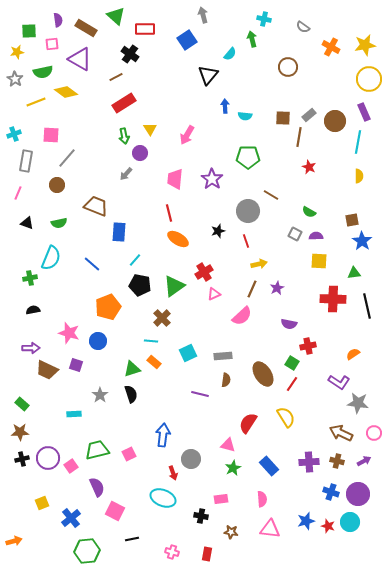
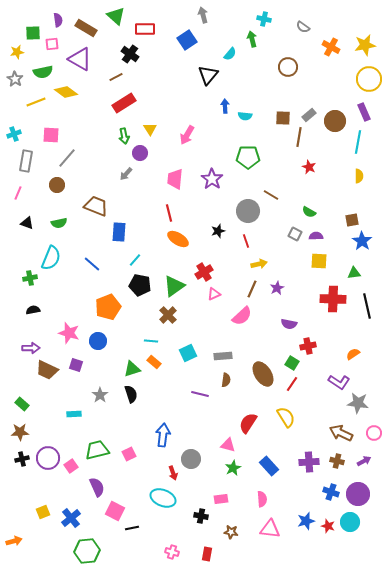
green square at (29, 31): moved 4 px right, 2 px down
brown cross at (162, 318): moved 6 px right, 3 px up
yellow square at (42, 503): moved 1 px right, 9 px down
black line at (132, 539): moved 11 px up
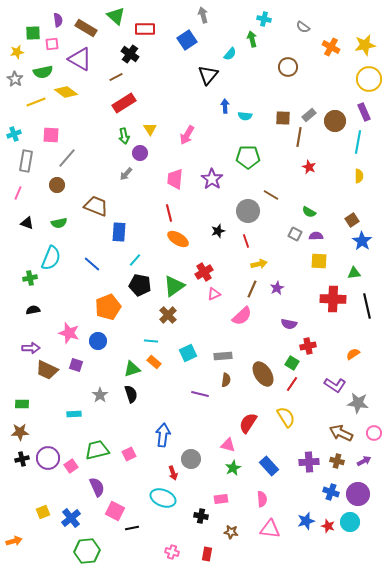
brown square at (352, 220): rotated 24 degrees counterclockwise
purple L-shape at (339, 382): moved 4 px left, 3 px down
green rectangle at (22, 404): rotated 40 degrees counterclockwise
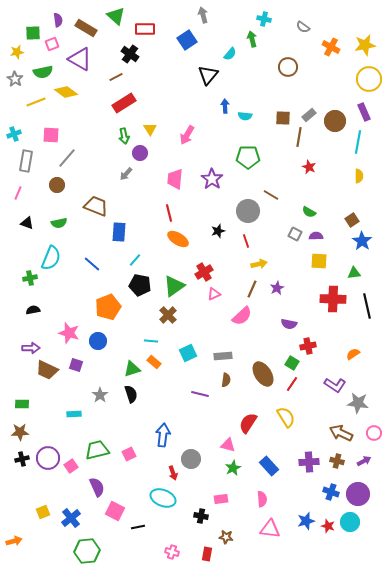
pink square at (52, 44): rotated 16 degrees counterclockwise
black line at (132, 528): moved 6 px right, 1 px up
brown star at (231, 532): moved 5 px left, 5 px down
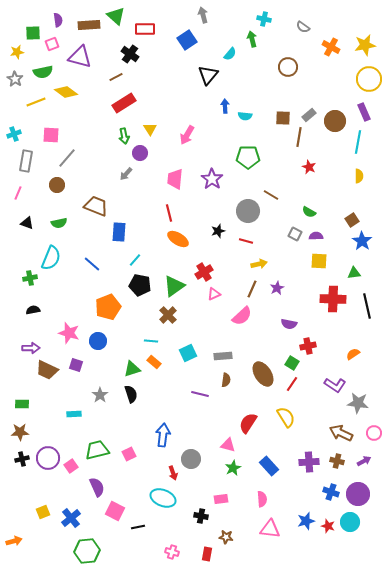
brown rectangle at (86, 28): moved 3 px right, 3 px up; rotated 35 degrees counterclockwise
purple triangle at (80, 59): moved 2 px up; rotated 15 degrees counterclockwise
red line at (246, 241): rotated 56 degrees counterclockwise
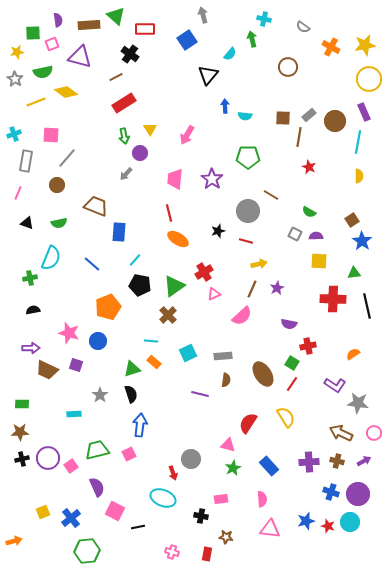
blue arrow at (163, 435): moved 23 px left, 10 px up
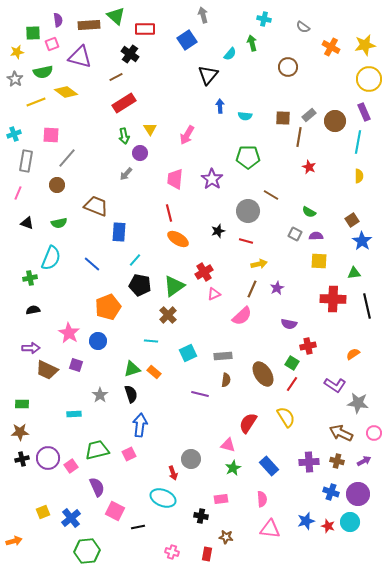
green arrow at (252, 39): moved 4 px down
blue arrow at (225, 106): moved 5 px left
pink star at (69, 333): rotated 15 degrees clockwise
orange rectangle at (154, 362): moved 10 px down
